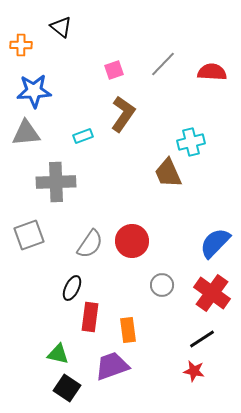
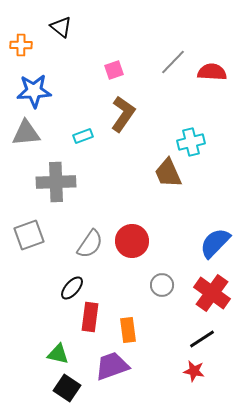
gray line: moved 10 px right, 2 px up
black ellipse: rotated 15 degrees clockwise
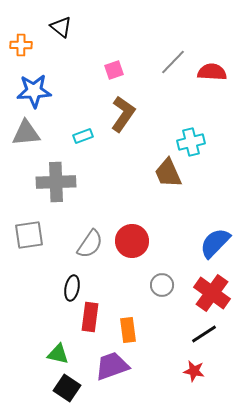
gray square: rotated 12 degrees clockwise
black ellipse: rotated 30 degrees counterclockwise
black line: moved 2 px right, 5 px up
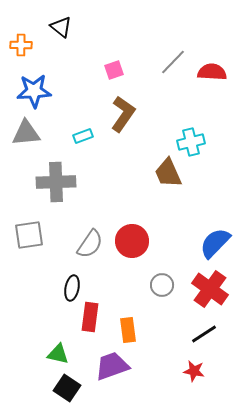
red cross: moved 2 px left, 4 px up
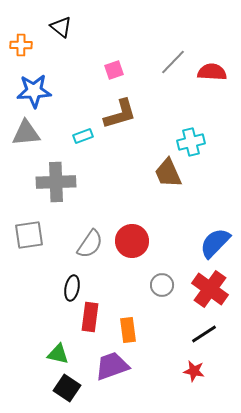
brown L-shape: moved 3 px left; rotated 39 degrees clockwise
